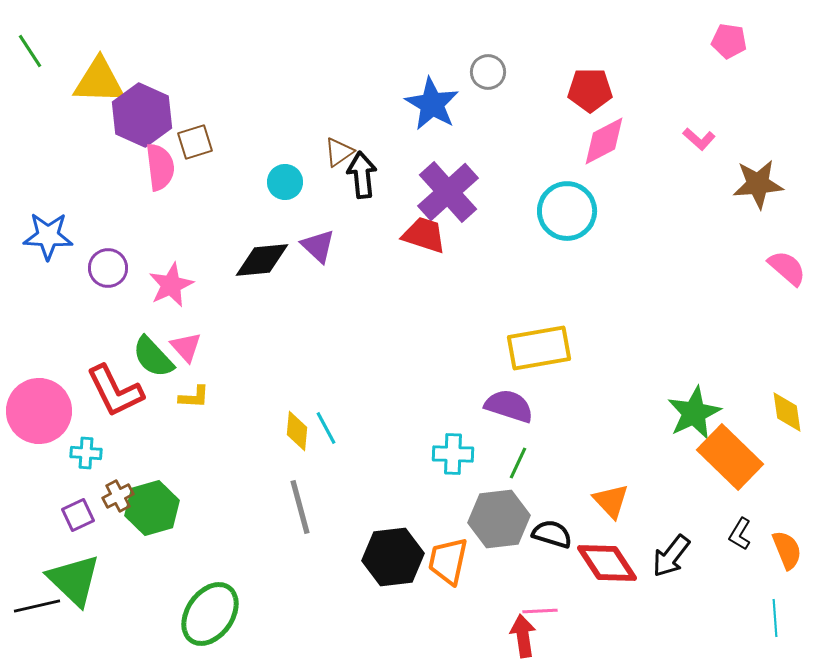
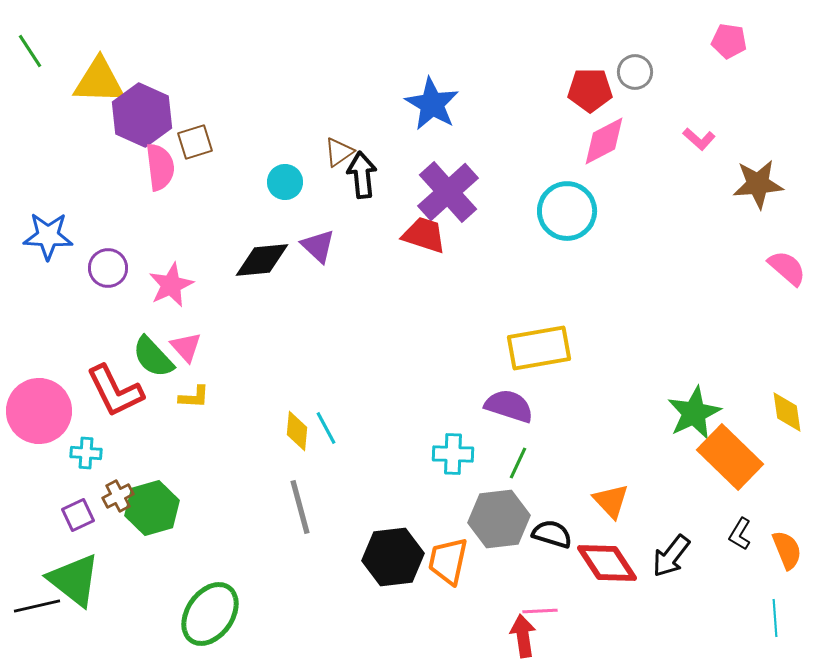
gray circle at (488, 72): moved 147 px right
green triangle at (74, 580): rotated 6 degrees counterclockwise
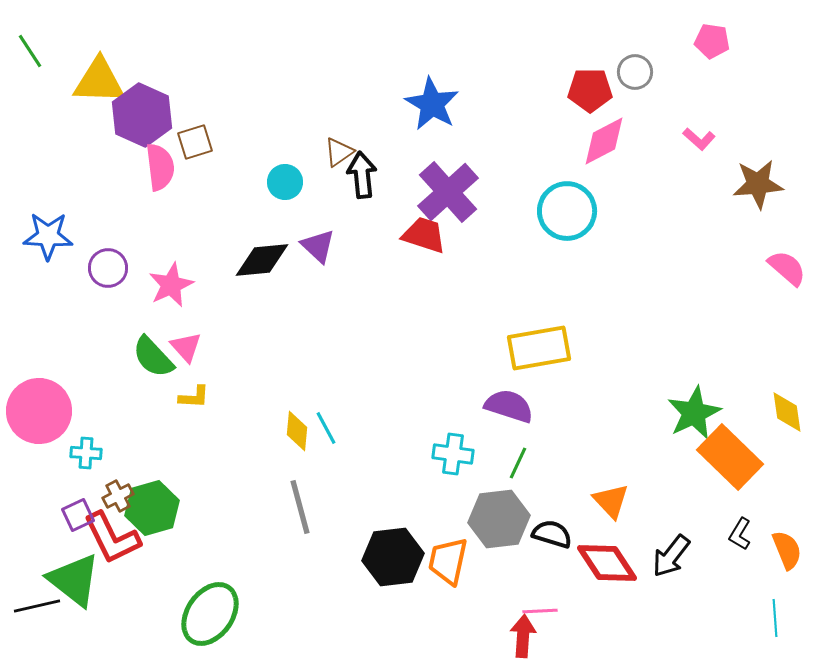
pink pentagon at (729, 41): moved 17 px left
red L-shape at (115, 391): moved 3 px left, 147 px down
cyan cross at (453, 454): rotated 6 degrees clockwise
red arrow at (523, 636): rotated 12 degrees clockwise
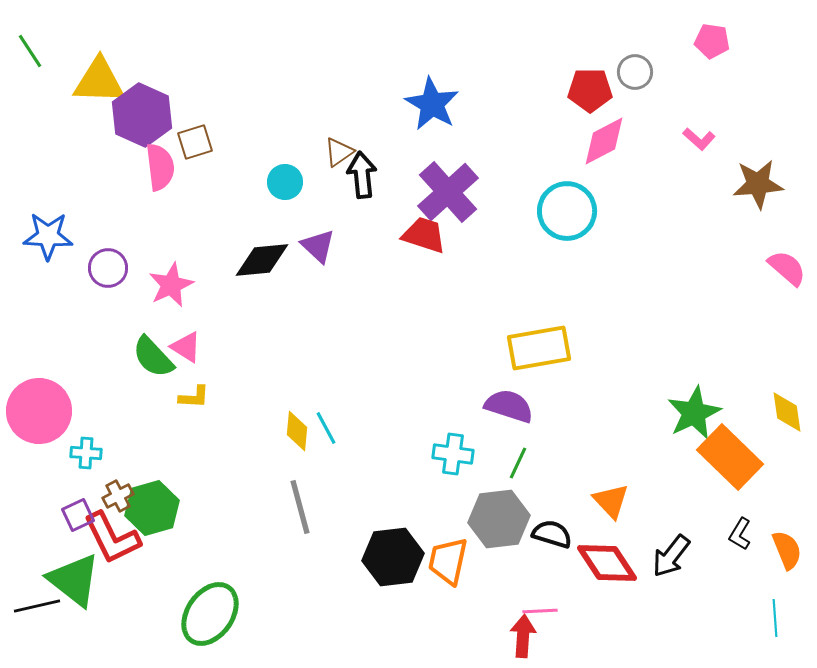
pink triangle at (186, 347): rotated 16 degrees counterclockwise
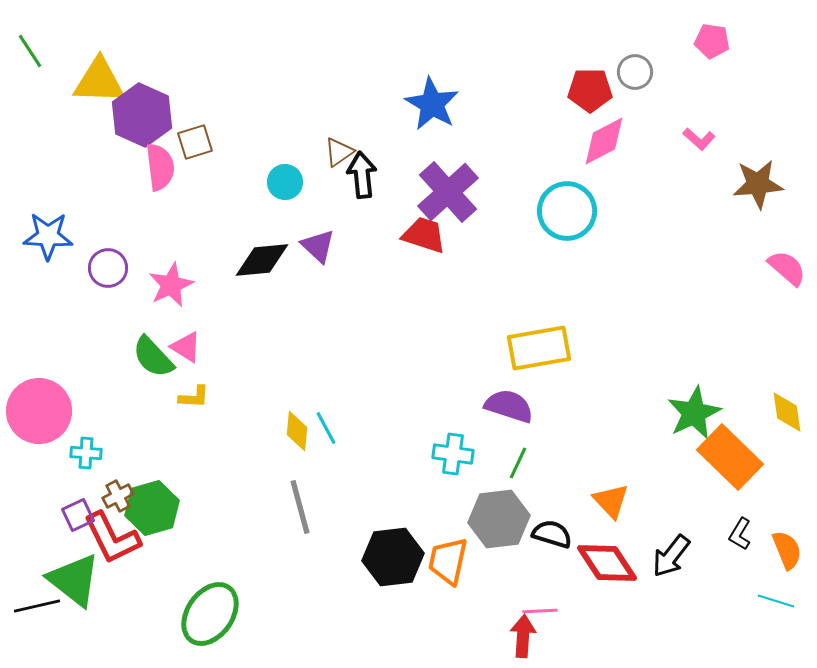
cyan line at (775, 618): moved 1 px right, 17 px up; rotated 69 degrees counterclockwise
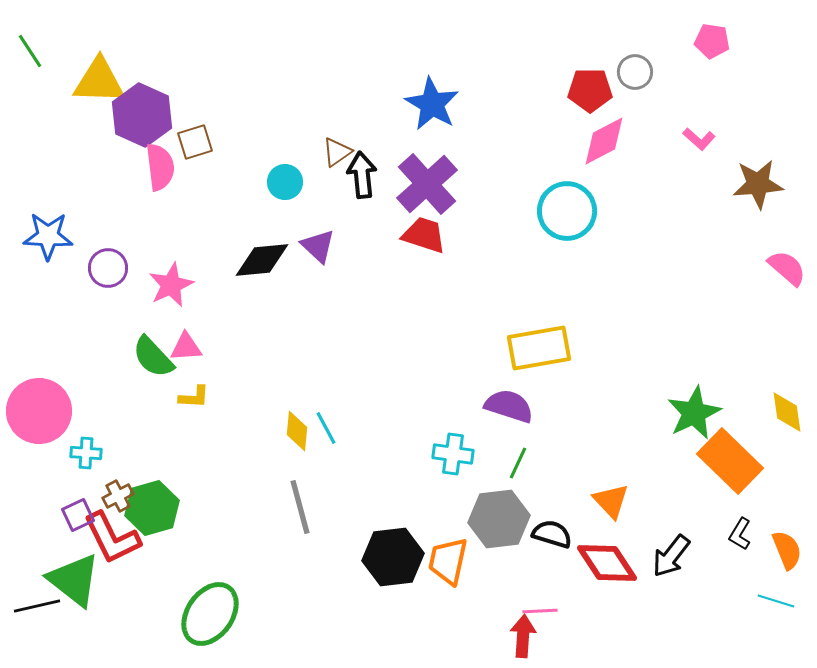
brown triangle at (339, 152): moved 2 px left
purple cross at (448, 192): moved 21 px left, 8 px up
pink triangle at (186, 347): rotated 36 degrees counterclockwise
orange rectangle at (730, 457): moved 4 px down
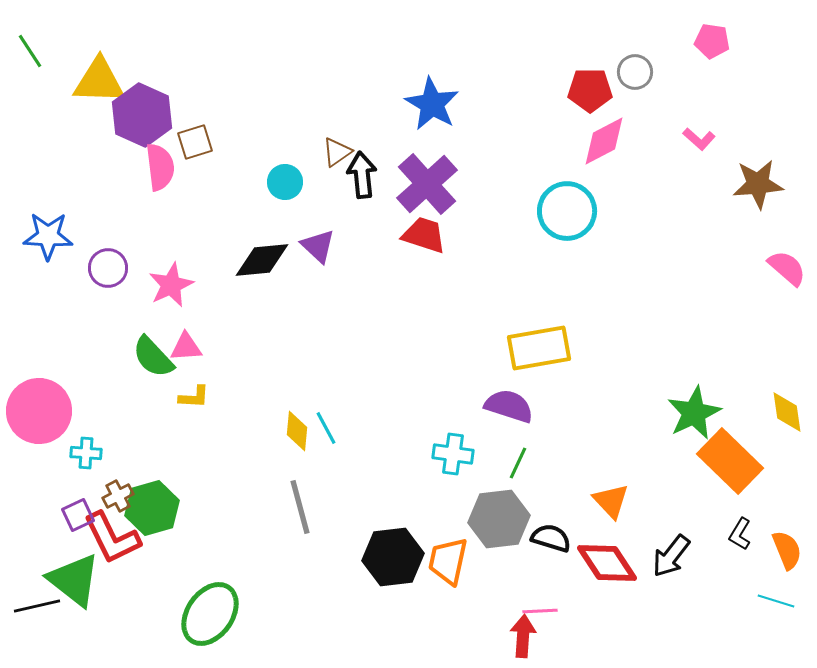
black semicircle at (552, 534): moved 1 px left, 4 px down
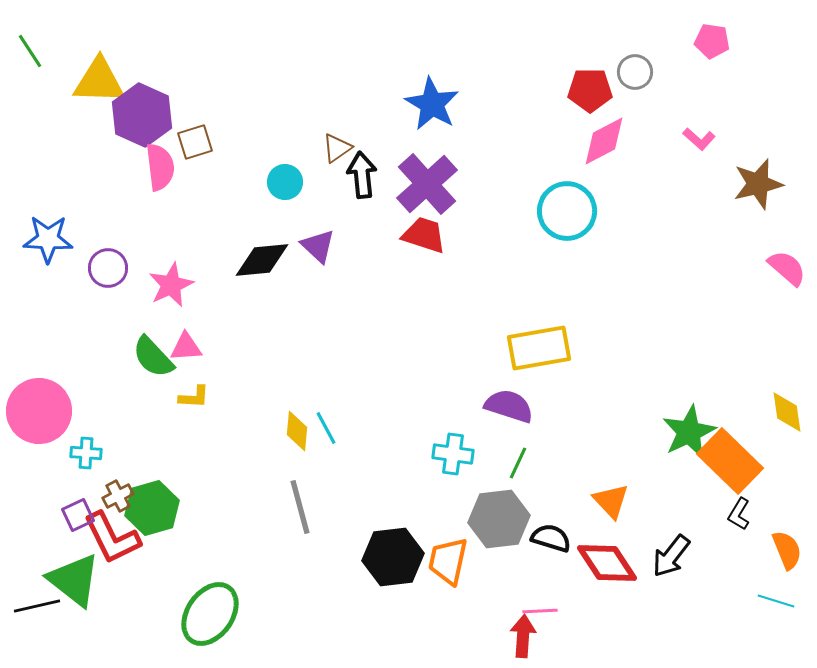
brown triangle at (337, 152): moved 4 px up
brown star at (758, 184): rotated 9 degrees counterclockwise
blue star at (48, 236): moved 3 px down
green star at (694, 413): moved 5 px left, 19 px down
black L-shape at (740, 534): moved 1 px left, 20 px up
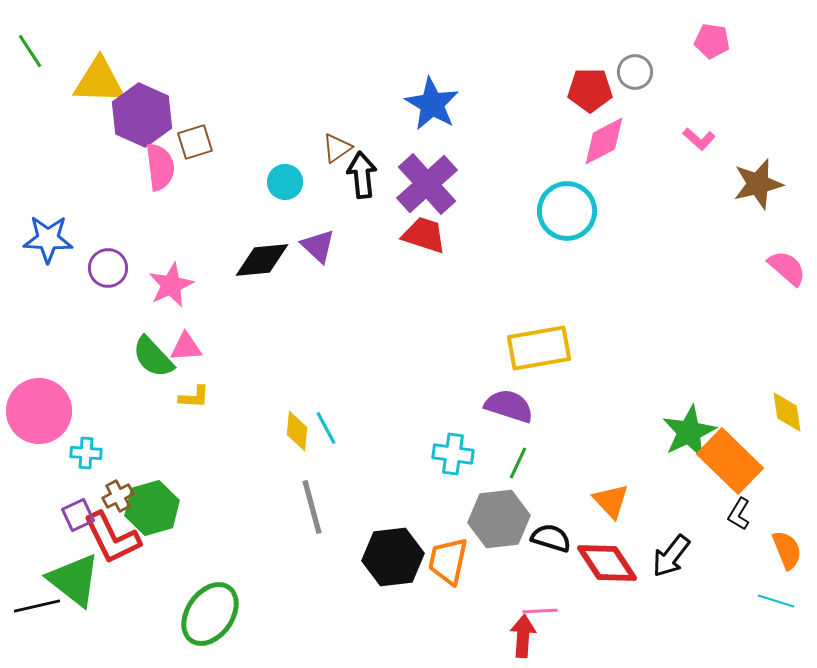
gray line at (300, 507): moved 12 px right
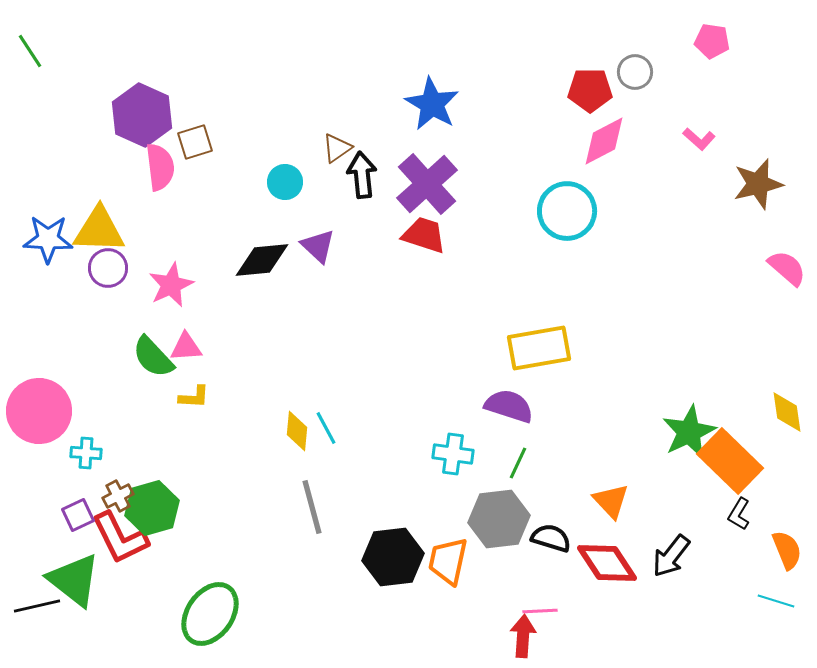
yellow triangle at (99, 81): moved 149 px down
red L-shape at (112, 538): moved 8 px right
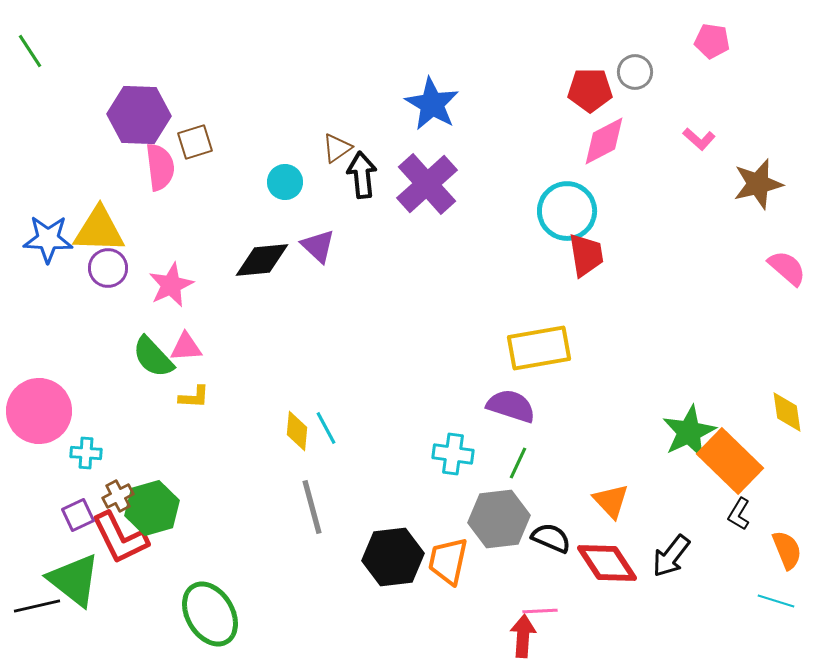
purple hexagon at (142, 115): moved 3 px left; rotated 22 degrees counterclockwise
red trapezoid at (424, 235): moved 162 px right, 20 px down; rotated 63 degrees clockwise
purple semicircle at (509, 406): moved 2 px right
black semicircle at (551, 538): rotated 6 degrees clockwise
green ellipse at (210, 614): rotated 66 degrees counterclockwise
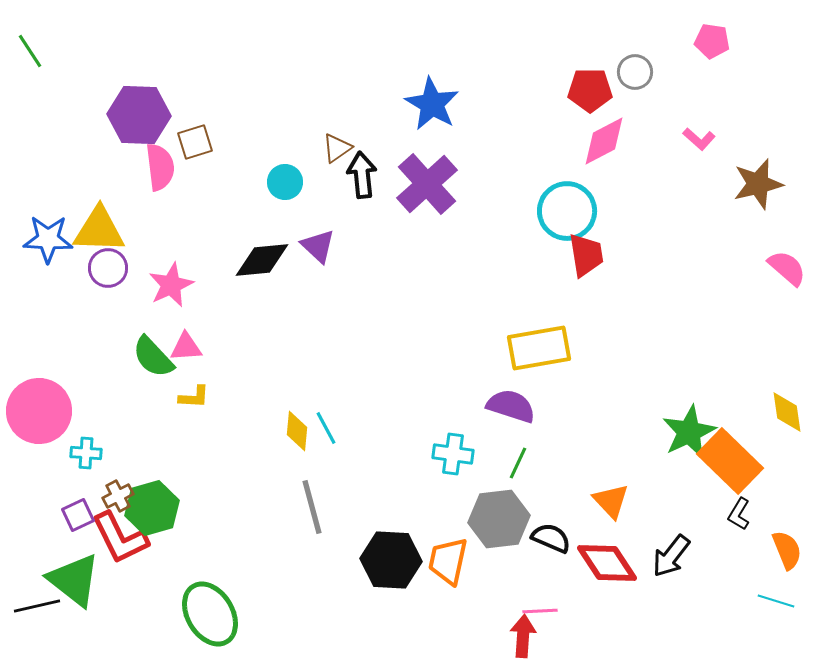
black hexagon at (393, 557): moved 2 px left, 3 px down; rotated 10 degrees clockwise
